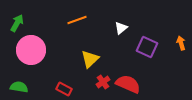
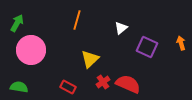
orange line: rotated 54 degrees counterclockwise
red rectangle: moved 4 px right, 2 px up
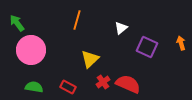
green arrow: rotated 66 degrees counterclockwise
green semicircle: moved 15 px right
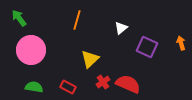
green arrow: moved 2 px right, 5 px up
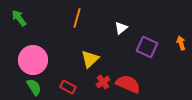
orange line: moved 2 px up
pink circle: moved 2 px right, 10 px down
green semicircle: rotated 48 degrees clockwise
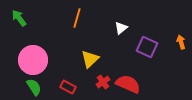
orange arrow: moved 1 px up
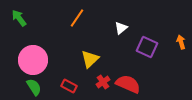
orange line: rotated 18 degrees clockwise
red rectangle: moved 1 px right, 1 px up
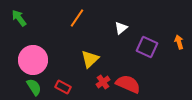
orange arrow: moved 2 px left
red rectangle: moved 6 px left, 1 px down
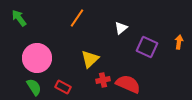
orange arrow: rotated 24 degrees clockwise
pink circle: moved 4 px right, 2 px up
red cross: moved 2 px up; rotated 24 degrees clockwise
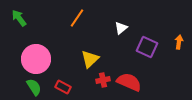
pink circle: moved 1 px left, 1 px down
red semicircle: moved 1 px right, 2 px up
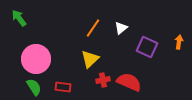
orange line: moved 16 px right, 10 px down
red rectangle: rotated 21 degrees counterclockwise
